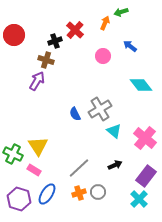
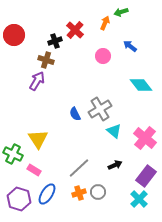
yellow triangle: moved 7 px up
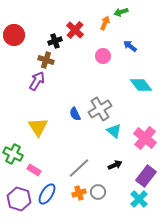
yellow triangle: moved 12 px up
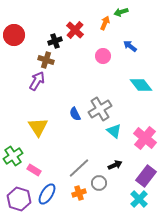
green cross: moved 2 px down; rotated 30 degrees clockwise
gray circle: moved 1 px right, 9 px up
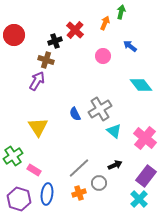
green arrow: rotated 120 degrees clockwise
blue ellipse: rotated 25 degrees counterclockwise
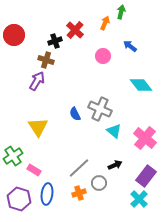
gray cross: rotated 35 degrees counterclockwise
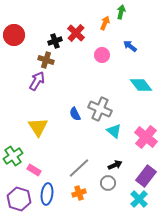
red cross: moved 1 px right, 3 px down
pink circle: moved 1 px left, 1 px up
pink cross: moved 1 px right, 1 px up
gray circle: moved 9 px right
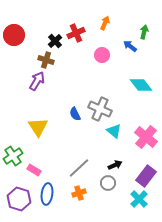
green arrow: moved 23 px right, 20 px down
red cross: rotated 24 degrees clockwise
black cross: rotated 24 degrees counterclockwise
